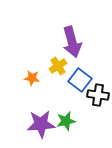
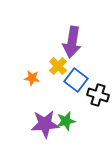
purple arrow: rotated 24 degrees clockwise
yellow cross: rotated 12 degrees counterclockwise
blue square: moved 4 px left
black cross: rotated 10 degrees clockwise
purple star: moved 4 px right
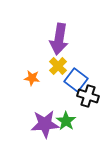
purple arrow: moved 13 px left, 3 px up
black cross: moved 10 px left, 1 px down
green star: rotated 24 degrees counterclockwise
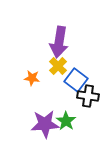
purple arrow: moved 3 px down
black cross: rotated 10 degrees counterclockwise
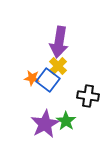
blue square: moved 28 px left
purple star: rotated 24 degrees counterclockwise
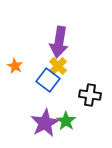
orange star: moved 17 px left, 12 px up; rotated 21 degrees clockwise
black cross: moved 2 px right, 1 px up
purple star: moved 1 px up
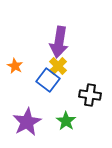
purple star: moved 18 px left, 1 px up
